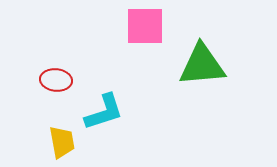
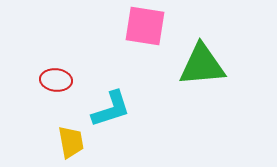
pink square: rotated 9 degrees clockwise
cyan L-shape: moved 7 px right, 3 px up
yellow trapezoid: moved 9 px right
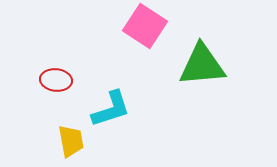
pink square: rotated 24 degrees clockwise
yellow trapezoid: moved 1 px up
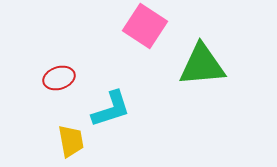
red ellipse: moved 3 px right, 2 px up; rotated 24 degrees counterclockwise
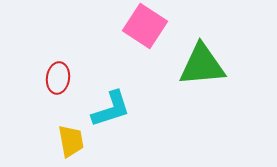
red ellipse: moved 1 px left; rotated 64 degrees counterclockwise
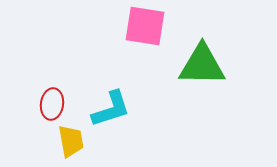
pink square: rotated 24 degrees counterclockwise
green triangle: rotated 6 degrees clockwise
red ellipse: moved 6 px left, 26 px down
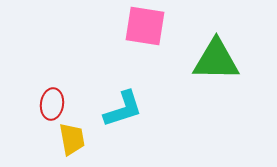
green triangle: moved 14 px right, 5 px up
cyan L-shape: moved 12 px right
yellow trapezoid: moved 1 px right, 2 px up
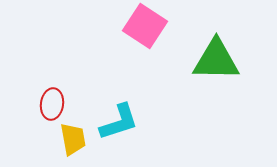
pink square: rotated 24 degrees clockwise
cyan L-shape: moved 4 px left, 13 px down
yellow trapezoid: moved 1 px right
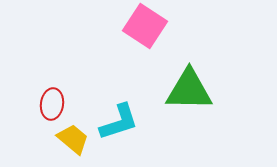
green triangle: moved 27 px left, 30 px down
yellow trapezoid: rotated 40 degrees counterclockwise
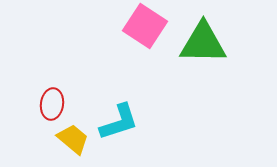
green triangle: moved 14 px right, 47 px up
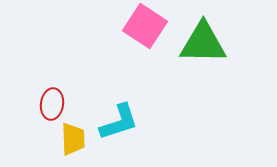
yellow trapezoid: rotated 48 degrees clockwise
